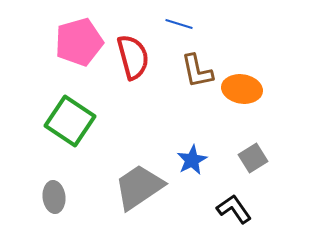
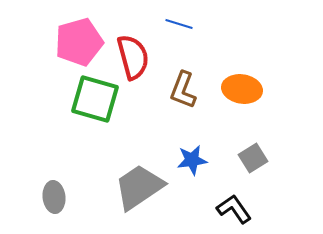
brown L-shape: moved 14 px left, 19 px down; rotated 33 degrees clockwise
green square: moved 25 px right, 22 px up; rotated 18 degrees counterclockwise
blue star: rotated 20 degrees clockwise
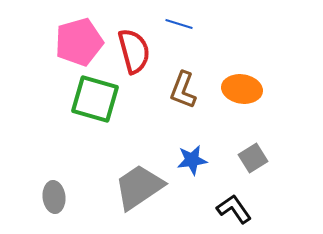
red semicircle: moved 1 px right, 6 px up
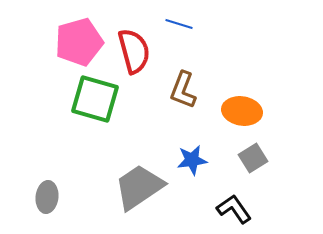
orange ellipse: moved 22 px down
gray ellipse: moved 7 px left; rotated 12 degrees clockwise
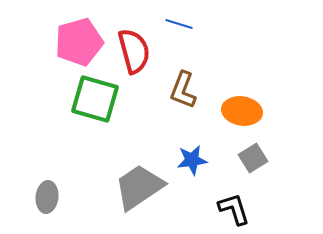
black L-shape: rotated 18 degrees clockwise
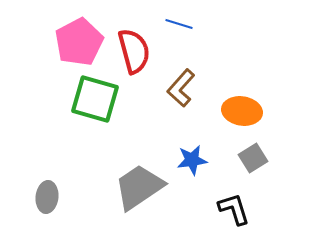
pink pentagon: rotated 12 degrees counterclockwise
brown L-shape: moved 2 px left, 2 px up; rotated 21 degrees clockwise
